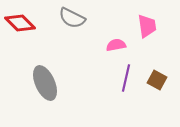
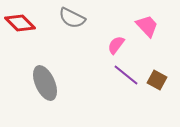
pink trapezoid: rotated 35 degrees counterclockwise
pink semicircle: rotated 42 degrees counterclockwise
purple line: moved 3 px up; rotated 64 degrees counterclockwise
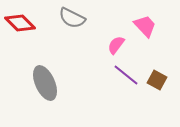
pink trapezoid: moved 2 px left
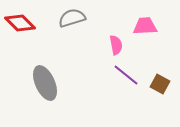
gray semicircle: rotated 136 degrees clockwise
pink trapezoid: rotated 50 degrees counterclockwise
pink semicircle: rotated 132 degrees clockwise
brown square: moved 3 px right, 4 px down
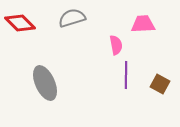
pink trapezoid: moved 2 px left, 2 px up
purple line: rotated 52 degrees clockwise
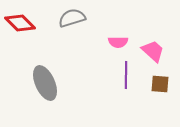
pink trapezoid: moved 10 px right, 27 px down; rotated 45 degrees clockwise
pink semicircle: moved 2 px right, 3 px up; rotated 102 degrees clockwise
brown square: rotated 24 degrees counterclockwise
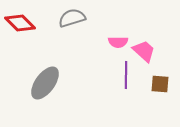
pink trapezoid: moved 9 px left
gray ellipse: rotated 60 degrees clockwise
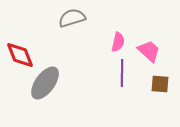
red diamond: moved 32 px down; rotated 24 degrees clockwise
pink semicircle: rotated 78 degrees counterclockwise
pink trapezoid: moved 5 px right
purple line: moved 4 px left, 2 px up
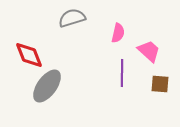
pink semicircle: moved 9 px up
red diamond: moved 9 px right
gray ellipse: moved 2 px right, 3 px down
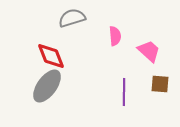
pink semicircle: moved 3 px left, 3 px down; rotated 18 degrees counterclockwise
red diamond: moved 22 px right, 1 px down
purple line: moved 2 px right, 19 px down
